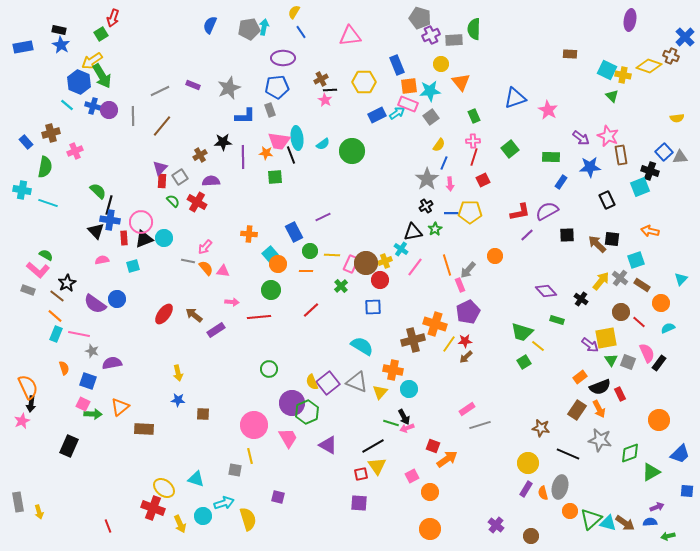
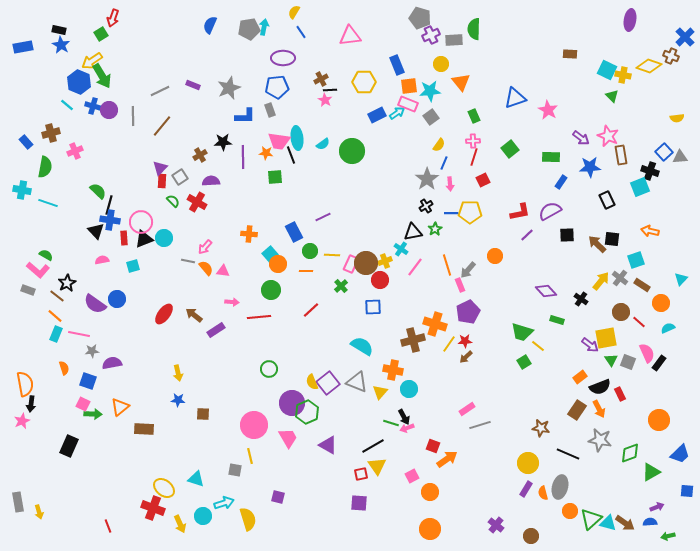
purple semicircle at (547, 211): moved 3 px right
gray star at (92, 351): rotated 24 degrees counterclockwise
orange semicircle at (28, 387): moved 3 px left, 3 px up; rotated 15 degrees clockwise
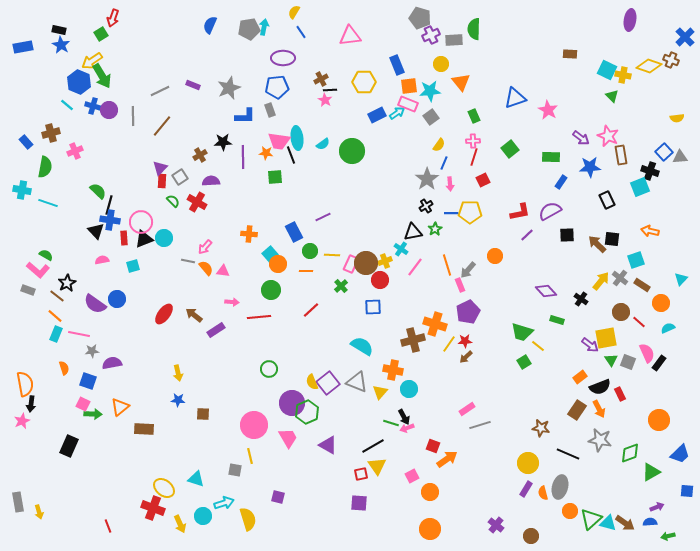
brown cross at (671, 56): moved 4 px down
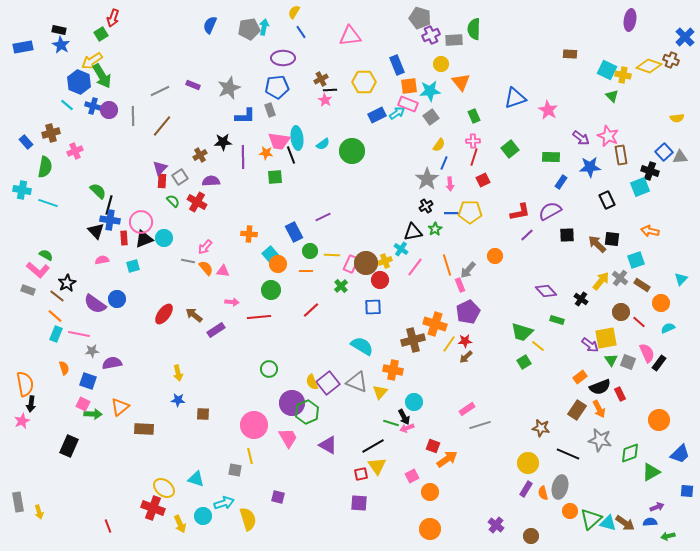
cyan circle at (409, 389): moved 5 px right, 13 px down
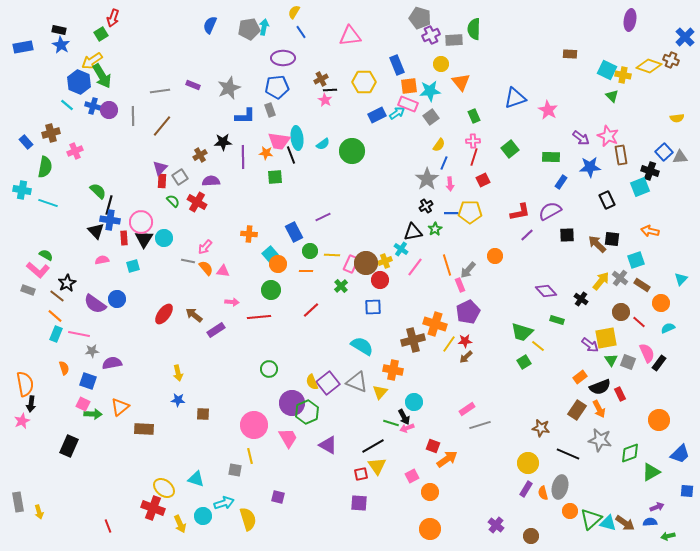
gray line at (160, 91): rotated 18 degrees clockwise
black triangle at (144, 239): rotated 36 degrees counterclockwise
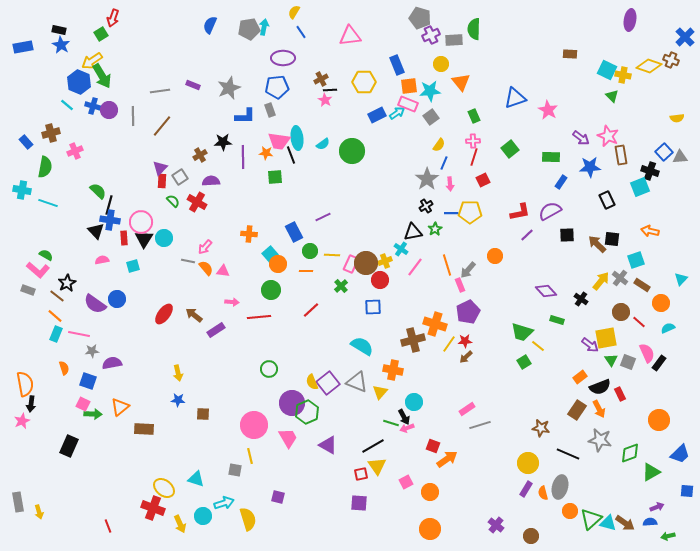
pink square at (412, 476): moved 6 px left, 6 px down
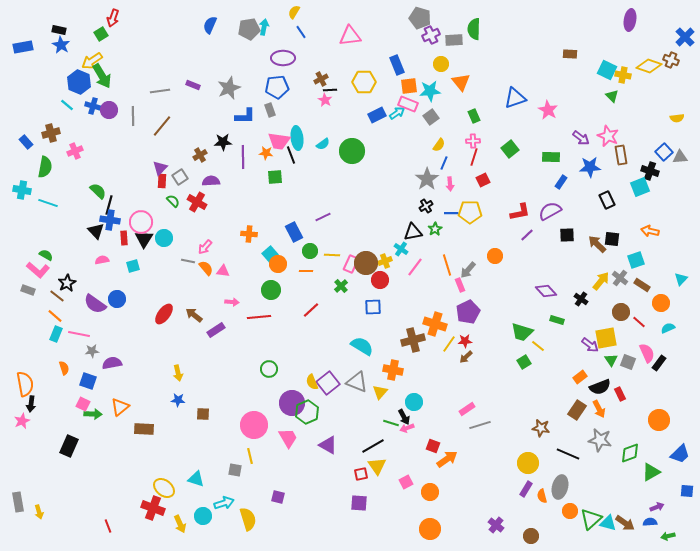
orange semicircle at (543, 493): moved 1 px left, 3 px down
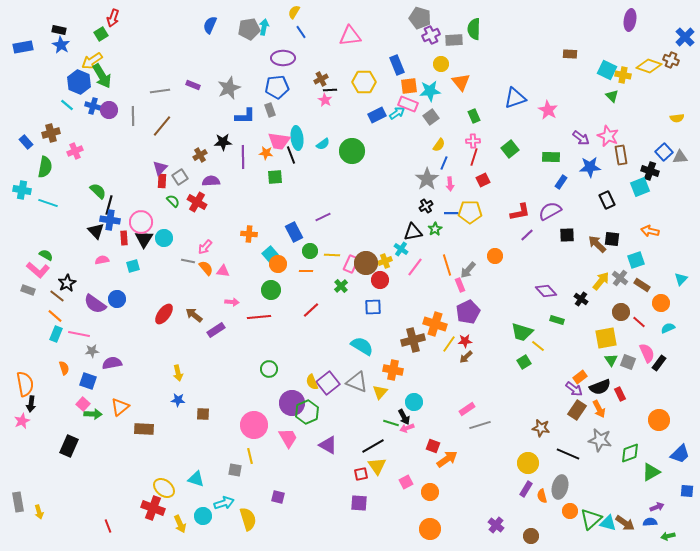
purple arrow at (590, 345): moved 16 px left, 44 px down
pink square at (83, 404): rotated 16 degrees clockwise
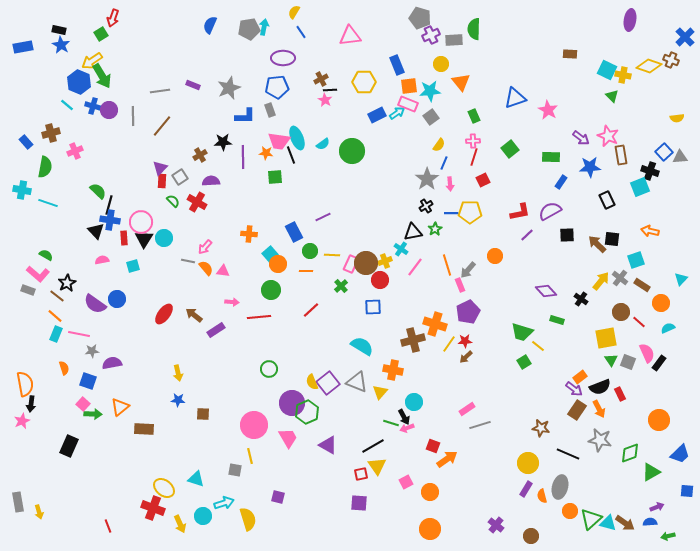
cyan ellipse at (297, 138): rotated 15 degrees counterclockwise
pink L-shape at (38, 270): moved 4 px down
